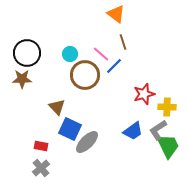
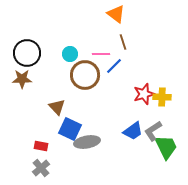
pink line: rotated 42 degrees counterclockwise
yellow cross: moved 5 px left, 10 px up
gray L-shape: moved 5 px left, 1 px down
gray ellipse: rotated 35 degrees clockwise
green trapezoid: moved 2 px left, 1 px down
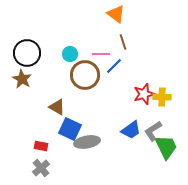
brown star: rotated 30 degrees clockwise
brown triangle: rotated 18 degrees counterclockwise
blue trapezoid: moved 2 px left, 1 px up
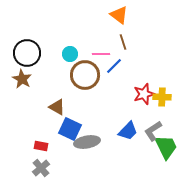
orange triangle: moved 3 px right, 1 px down
blue trapezoid: moved 3 px left, 1 px down; rotated 10 degrees counterclockwise
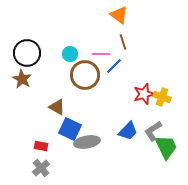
yellow cross: rotated 18 degrees clockwise
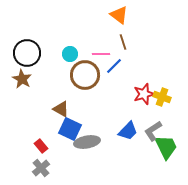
brown triangle: moved 4 px right, 2 px down
red rectangle: rotated 40 degrees clockwise
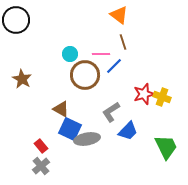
black circle: moved 11 px left, 33 px up
gray L-shape: moved 42 px left, 19 px up
gray ellipse: moved 3 px up
gray cross: moved 2 px up
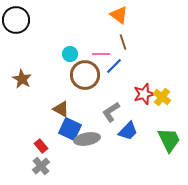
yellow cross: rotated 18 degrees clockwise
green trapezoid: moved 3 px right, 7 px up
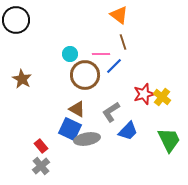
brown triangle: moved 16 px right
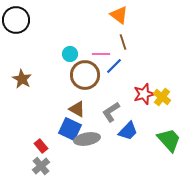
green trapezoid: rotated 16 degrees counterclockwise
